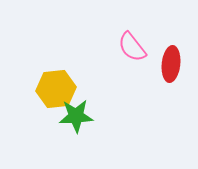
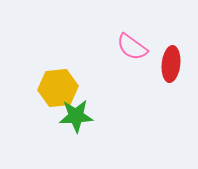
pink semicircle: rotated 16 degrees counterclockwise
yellow hexagon: moved 2 px right, 1 px up
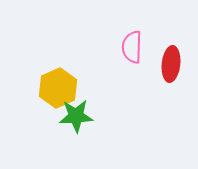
pink semicircle: rotated 56 degrees clockwise
yellow hexagon: rotated 18 degrees counterclockwise
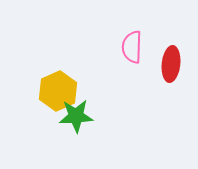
yellow hexagon: moved 3 px down
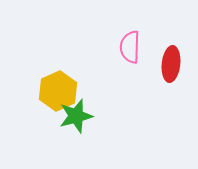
pink semicircle: moved 2 px left
green star: rotated 12 degrees counterclockwise
